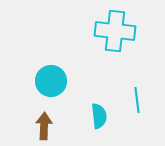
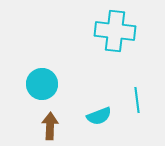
cyan circle: moved 9 px left, 3 px down
cyan semicircle: rotated 75 degrees clockwise
brown arrow: moved 6 px right
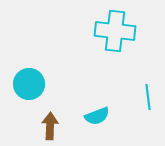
cyan circle: moved 13 px left
cyan line: moved 11 px right, 3 px up
cyan semicircle: moved 2 px left
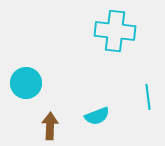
cyan circle: moved 3 px left, 1 px up
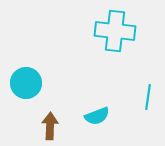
cyan line: rotated 15 degrees clockwise
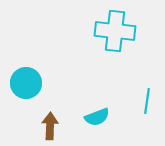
cyan line: moved 1 px left, 4 px down
cyan semicircle: moved 1 px down
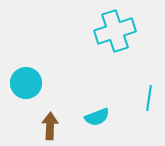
cyan cross: rotated 24 degrees counterclockwise
cyan line: moved 2 px right, 3 px up
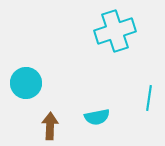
cyan semicircle: rotated 10 degrees clockwise
